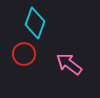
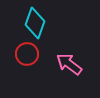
red circle: moved 3 px right
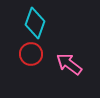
red circle: moved 4 px right
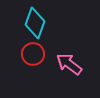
red circle: moved 2 px right
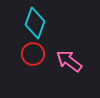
pink arrow: moved 3 px up
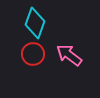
pink arrow: moved 6 px up
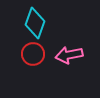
pink arrow: rotated 48 degrees counterclockwise
